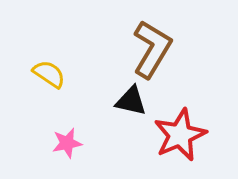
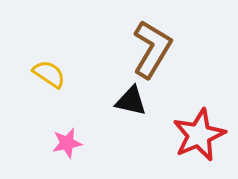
red star: moved 19 px right
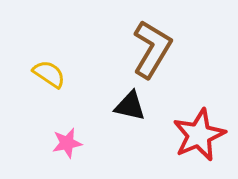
black triangle: moved 1 px left, 5 px down
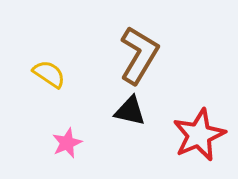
brown L-shape: moved 13 px left, 6 px down
black triangle: moved 5 px down
pink star: rotated 12 degrees counterclockwise
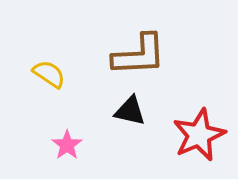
brown L-shape: rotated 56 degrees clockwise
pink star: moved 2 px down; rotated 12 degrees counterclockwise
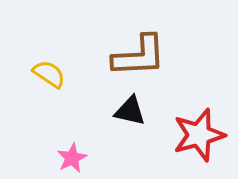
brown L-shape: moved 1 px down
red star: rotated 8 degrees clockwise
pink star: moved 5 px right, 13 px down; rotated 8 degrees clockwise
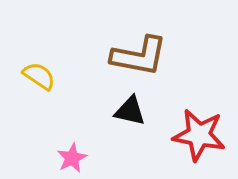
brown L-shape: rotated 14 degrees clockwise
yellow semicircle: moved 10 px left, 2 px down
red star: rotated 26 degrees clockwise
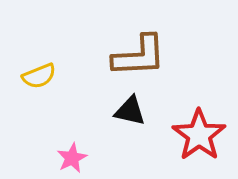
brown L-shape: rotated 14 degrees counterclockwise
yellow semicircle: rotated 124 degrees clockwise
red star: rotated 26 degrees clockwise
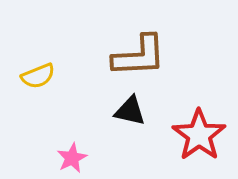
yellow semicircle: moved 1 px left
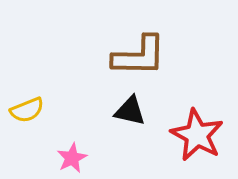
brown L-shape: rotated 4 degrees clockwise
yellow semicircle: moved 11 px left, 34 px down
red star: moved 2 px left; rotated 8 degrees counterclockwise
